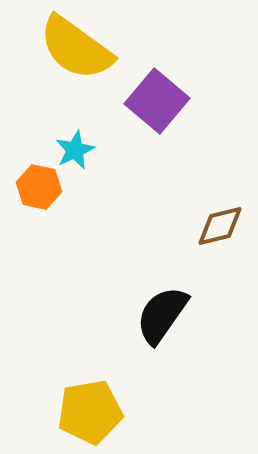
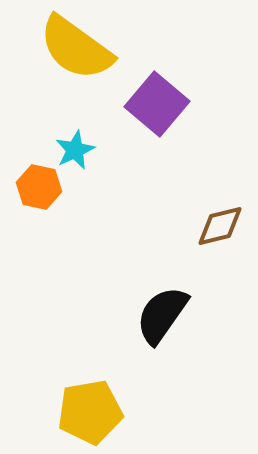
purple square: moved 3 px down
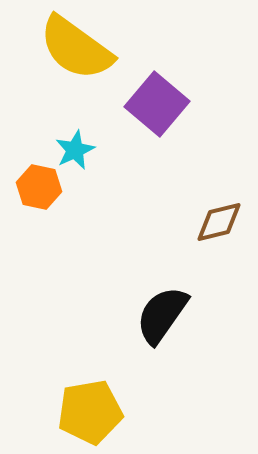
brown diamond: moved 1 px left, 4 px up
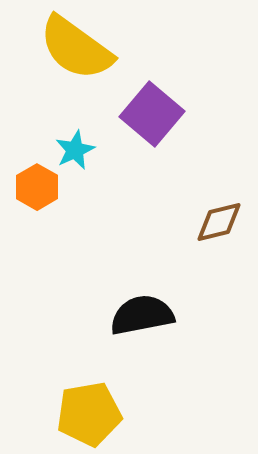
purple square: moved 5 px left, 10 px down
orange hexagon: moved 2 px left; rotated 18 degrees clockwise
black semicircle: moved 20 px left; rotated 44 degrees clockwise
yellow pentagon: moved 1 px left, 2 px down
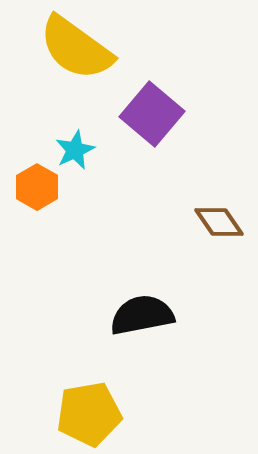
brown diamond: rotated 69 degrees clockwise
